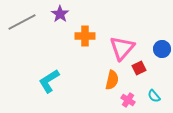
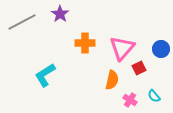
orange cross: moved 7 px down
blue circle: moved 1 px left
cyan L-shape: moved 4 px left, 6 px up
pink cross: moved 2 px right
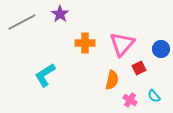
pink triangle: moved 4 px up
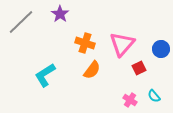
gray line: moved 1 px left; rotated 16 degrees counterclockwise
orange cross: rotated 18 degrees clockwise
orange semicircle: moved 20 px left, 10 px up; rotated 24 degrees clockwise
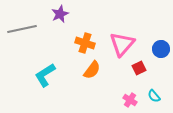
purple star: rotated 12 degrees clockwise
gray line: moved 1 px right, 7 px down; rotated 32 degrees clockwise
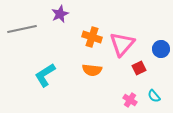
orange cross: moved 7 px right, 6 px up
orange semicircle: rotated 60 degrees clockwise
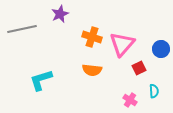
cyan L-shape: moved 4 px left, 5 px down; rotated 15 degrees clockwise
cyan semicircle: moved 5 px up; rotated 144 degrees counterclockwise
